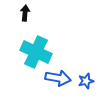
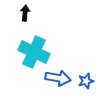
cyan cross: moved 2 px left
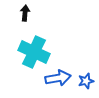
blue arrow: rotated 20 degrees counterclockwise
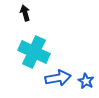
black arrow: rotated 21 degrees counterclockwise
blue star: rotated 28 degrees counterclockwise
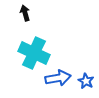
cyan cross: moved 1 px down
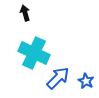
blue arrow: rotated 35 degrees counterclockwise
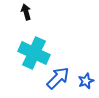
black arrow: moved 1 px right, 1 px up
blue star: rotated 21 degrees clockwise
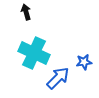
blue star: moved 2 px left, 19 px up; rotated 14 degrees clockwise
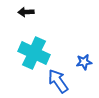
black arrow: rotated 77 degrees counterclockwise
blue arrow: moved 3 px down; rotated 80 degrees counterclockwise
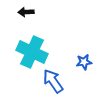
cyan cross: moved 2 px left, 1 px up
blue arrow: moved 5 px left
